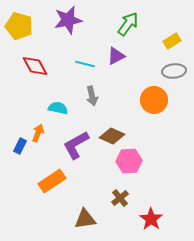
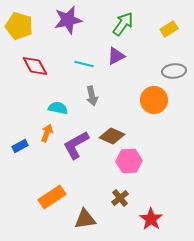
green arrow: moved 5 px left
yellow rectangle: moved 3 px left, 12 px up
cyan line: moved 1 px left
orange arrow: moved 9 px right
blue rectangle: rotated 35 degrees clockwise
orange rectangle: moved 16 px down
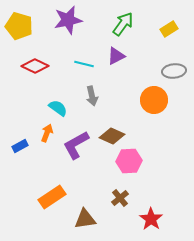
red diamond: rotated 36 degrees counterclockwise
cyan semicircle: rotated 24 degrees clockwise
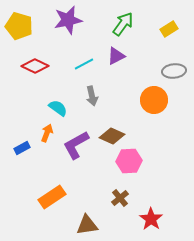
cyan line: rotated 42 degrees counterclockwise
blue rectangle: moved 2 px right, 2 px down
brown triangle: moved 2 px right, 6 px down
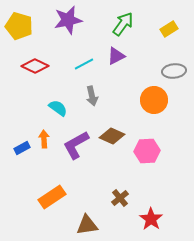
orange arrow: moved 3 px left, 6 px down; rotated 24 degrees counterclockwise
pink hexagon: moved 18 px right, 10 px up
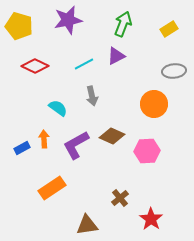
green arrow: rotated 15 degrees counterclockwise
orange circle: moved 4 px down
orange rectangle: moved 9 px up
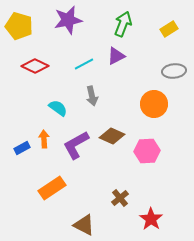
brown triangle: moved 3 px left; rotated 35 degrees clockwise
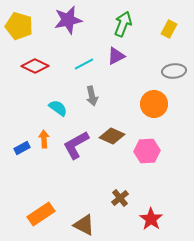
yellow rectangle: rotated 30 degrees counterclockwise
orange rectangle: moved 11 px left, 26 px down
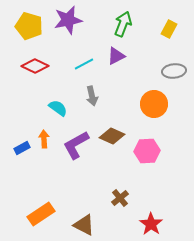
yellow pentagon: moved 10 px right
red star: moved 5 px down
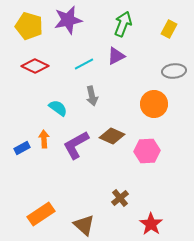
brown triangle: rotated 15 degrees clockwise
